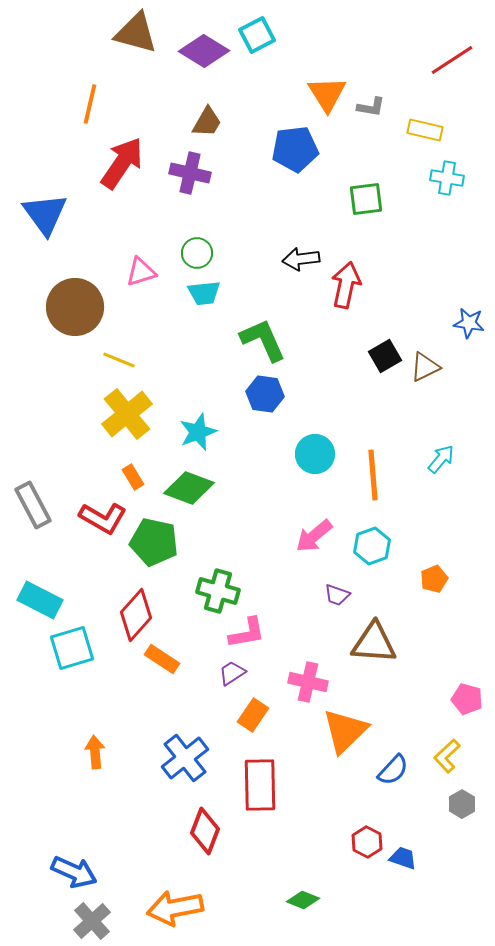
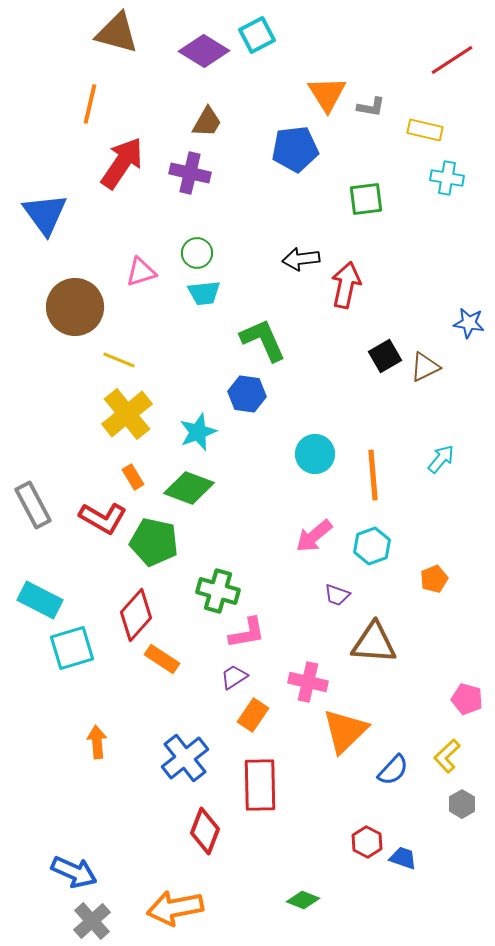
brown triangle at (136, 33): moved 19 px left
blue hexagon at (265, 394): moved 18 px left
purple trapezoid at (232, 673): moved 2 px right, 4 px down
orange arrow at (95, 752): moved 2 px right, 10 px up
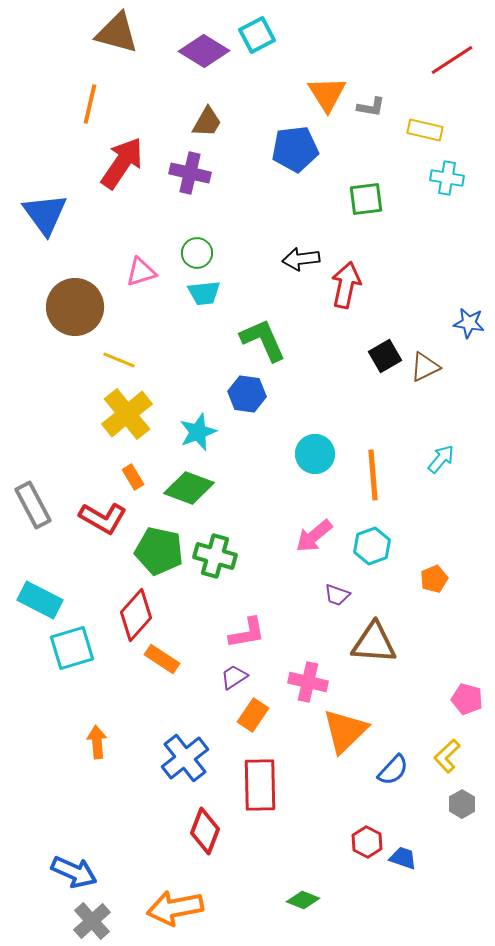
green pentagon at (154, 542): moved 5 px right, 9 px down
green cross at (218, 591): moved 3 px left, 35 px up
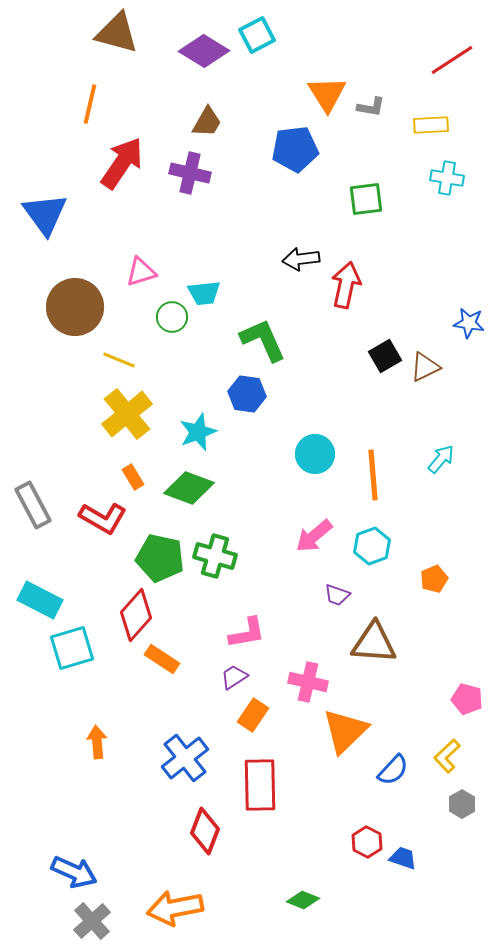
yellow rectangle at (425, 130): moved 6 px right, 5 px up; rotated 16 degrees counterclockwise
green circle at (197, 253): moved 25 px left, 64 px down
green pentagon at (159, 551): moved 1 px right, 7 px down
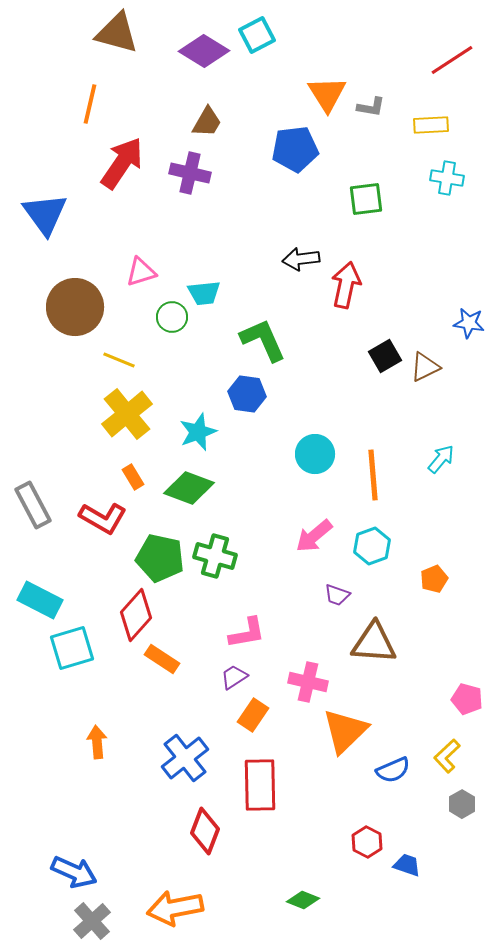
blue semicircle at (393, 770): rotated 24 degrees clockwise
blue trapezoid at (403, 858): moved 4 px right, 7 px down
